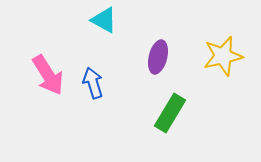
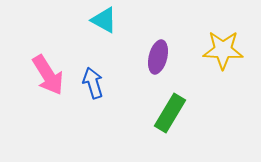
yellow star: moved 6 px up; rotated 15 degrees clockwise
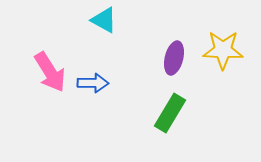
purple ellipse: moved 16 px right, 1 px down
pink arrow: moved 2 px right, 3 px up
blue arrow: rotated 108 degrees clockwise
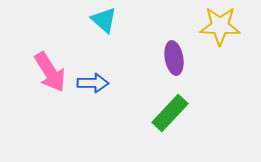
cyan triangle: rotated 12 degrees clockwise
yellow star: moved 3 px left, 24 px up
purple ellipse: rotated 24 degrees counterclockwise
green rectangle: rotated 12 degrees clockwise
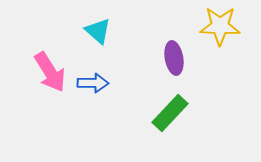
cyan triangle: moved 6 px left, 11 px down
